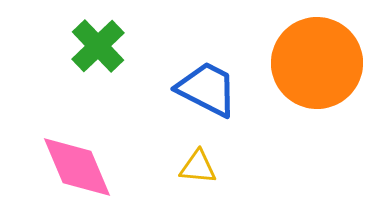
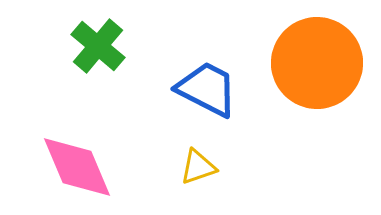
green cross: rotated 6 degrees counterclockwise
yellow triangle: rotated 24 degrees counterclockwise
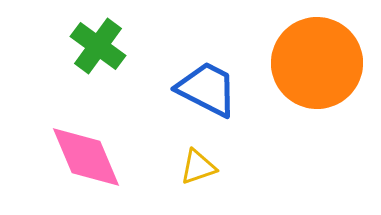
green cross: rotated 4 degrees counterclockwise
pink diamond: moved 9 px right, 10 px up
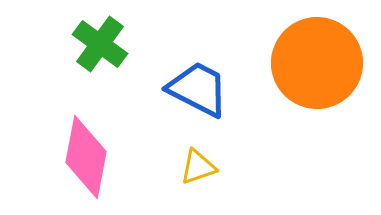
green cross: moved 2 px right, 2 px up
blue trapezoid: moved 9 px left
pink diamond: rotated 34 degrees clockwise
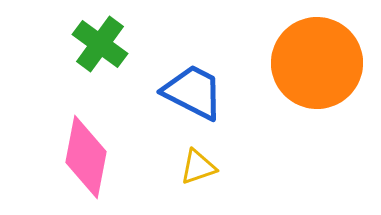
blue trapezoid: moved 5 px left, 3 px down
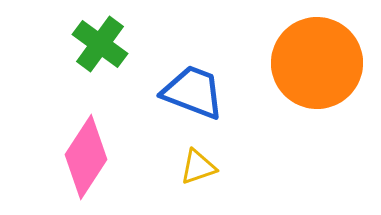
blue trapezoid: rotated 6 degrees counterclockwise
pink diamond: rotated 22 degrees clockwise
